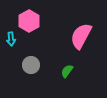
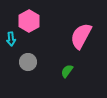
gray circle: moved 3 px left, 3 px up
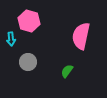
pink hexagon: rotated 15 degrees counterclockwise
pink semicircle: rotated 16 degrees counterclockwise
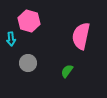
gray circle: moved 1 px down
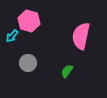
cyan arrow: moved 1 px right, 3 px up; rotated 48 degrees clockwise
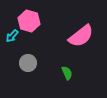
pink semicircle: rotated 140 degrees counterclockwise
green semicircle: moved 2 px down; rotated 120 degrees clockwise
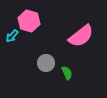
gray circle: moved 18 px right
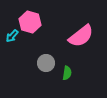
pink hexagon: moved 1 px right, 1 px down
green semicircle: rotated 32 degrees clockwise
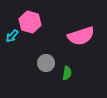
pink semicircle: rotated 20 degrees clockwise
